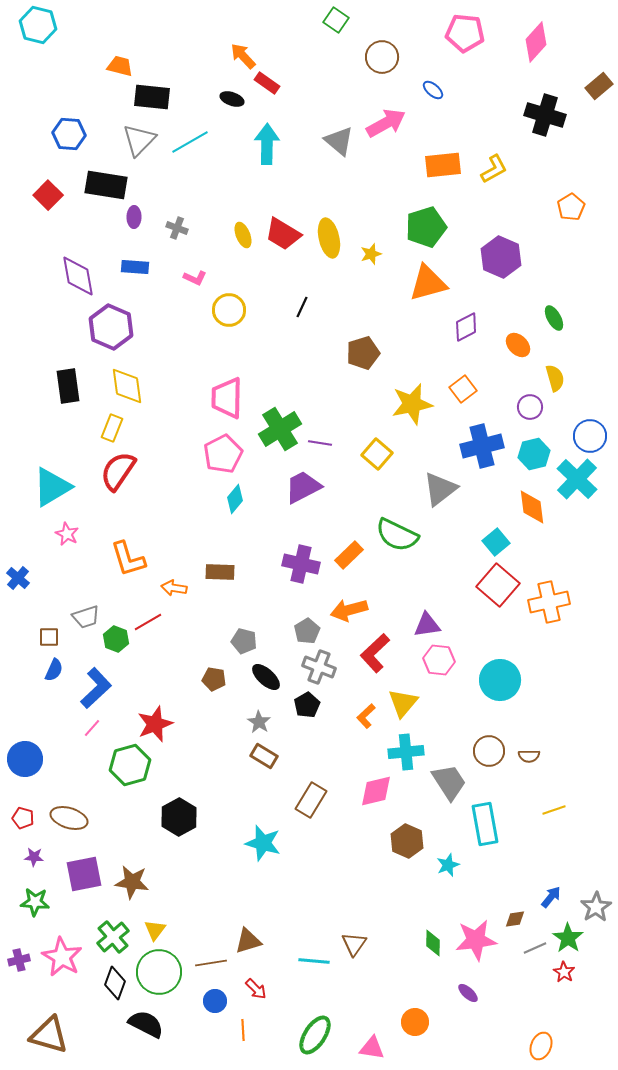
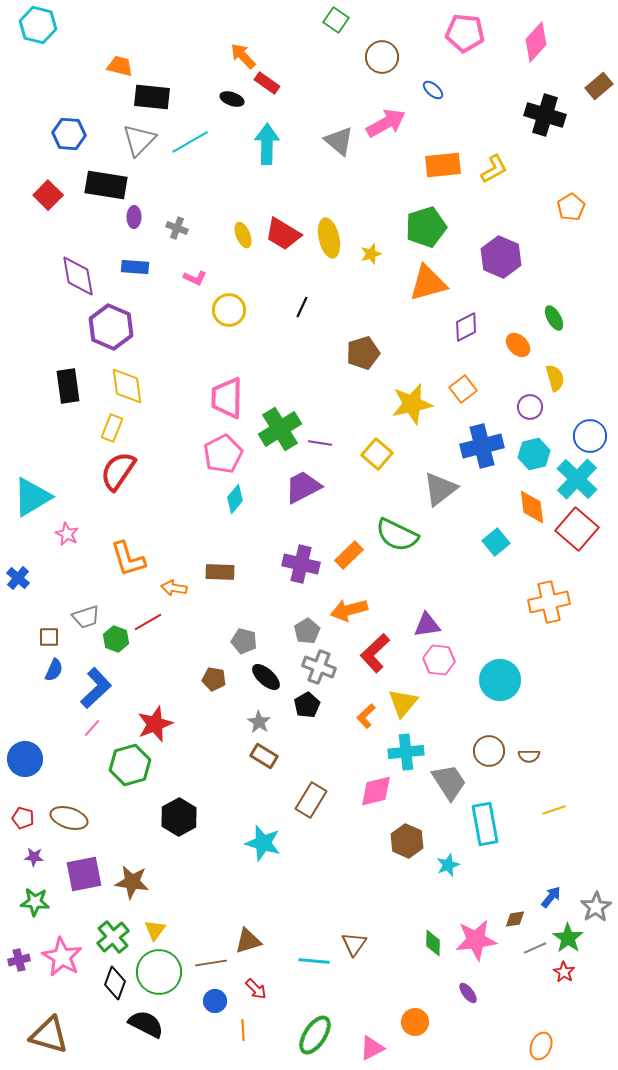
cyan triangle at (52, 487): moved 20 px left, 10 px down
red square at (498, 585): moved 79 px right, 56 px up
purple ellipse at (468, 993): rotated 10 degrees clockwise
pink triangle at (372, 1048): rotated 36 degrees counterclockwise
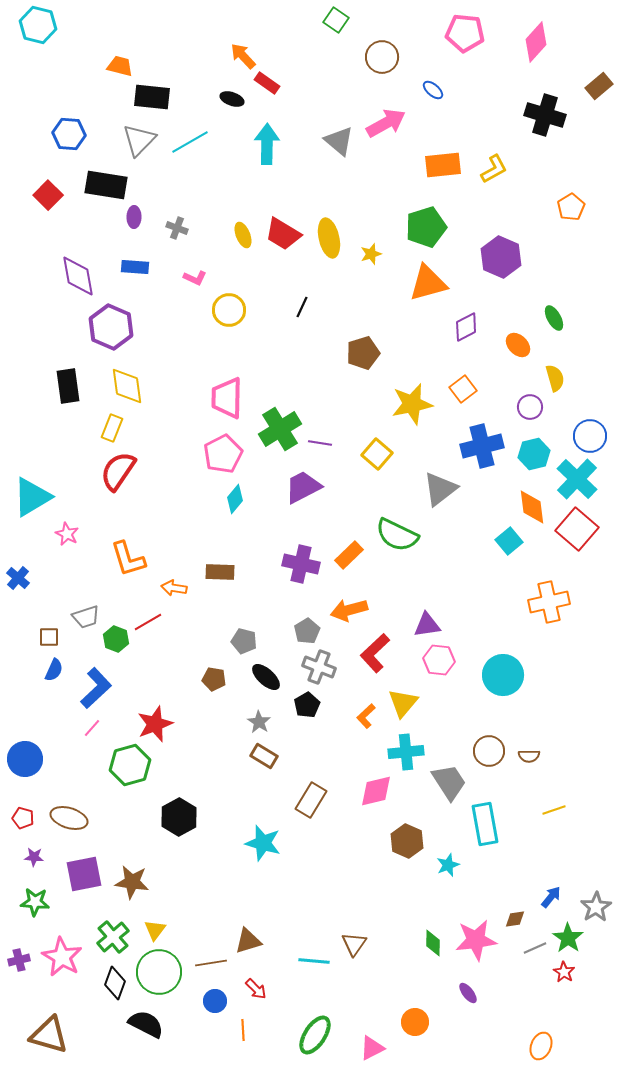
cyan square at (496, 542): moved 13 px right, 1 px up
cyan circle at (500, 680): moved 3 px right, 5 px up
